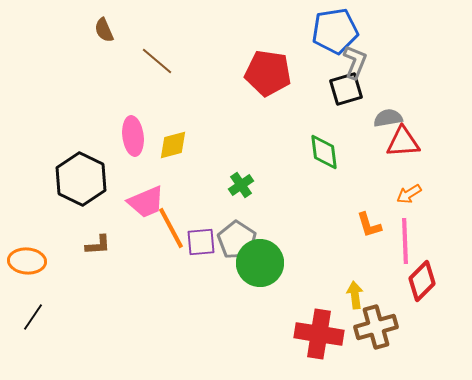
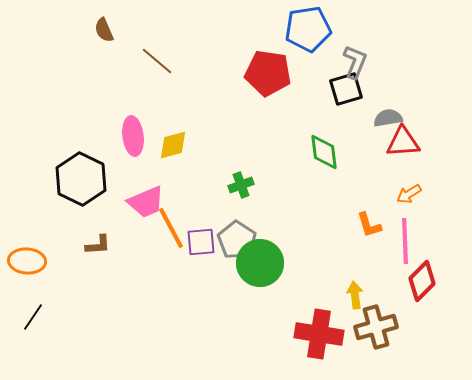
blue pentagon: moved 27 px left, 2 px up
green cross: rotated 15 degrees clockwise
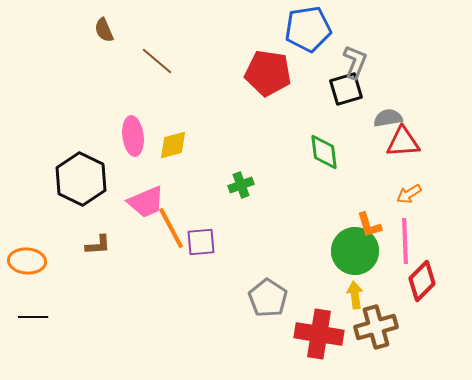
gray pentagon: moved 31 px right, 58 px down
green circle: moved 95 px right, 12 px up
black line: rotated 56 degrees clockwise
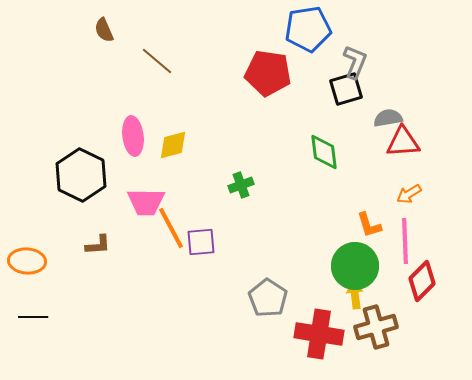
black hexagon: moved 4 px up
pink trapezoid: rotated 24 degrees clockwise
green circle: moved 15 px down
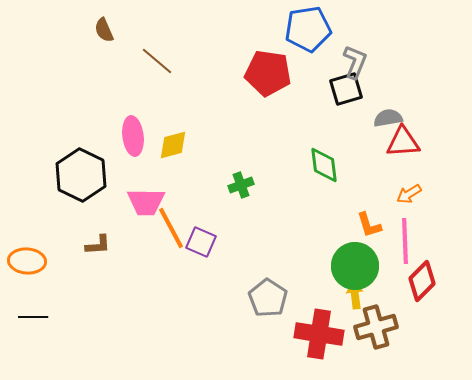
green diamond: moved 13 px down
purple square: rotated 28 degrees clockwise
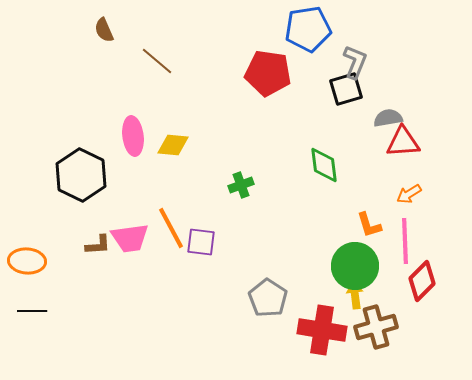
yellow diamond: rotated 20 degrees clockwise
pink trapezoid: moved 16 px left, 36 px down; rotated 9 degrees counterclockwise
purple square: rotated 16 degrees counterclockwise
black line: moved 1 px left, 6 px up
red cross: moved 3 px right, 4 px up
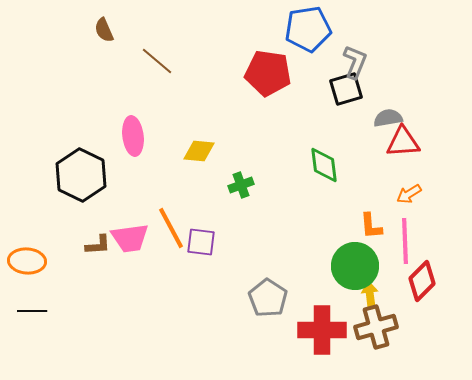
yellow diamond: moved 26 px right, 6 px down
orange L-shape: moved 2 px right, 1 px down; rotated 12 degrees clockwise
yellow arrow: moved 15 px right
red cross: rotated 9 degrees counterclockwise
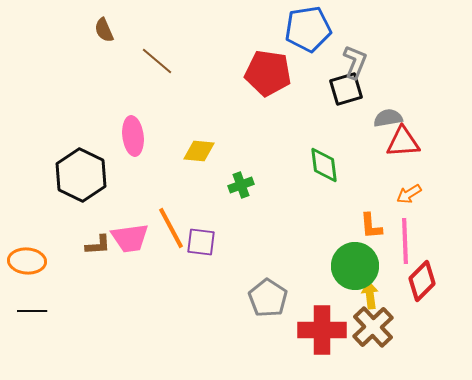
brown cross: moved 3 px left; rotated 27 degrees counterclockwise
